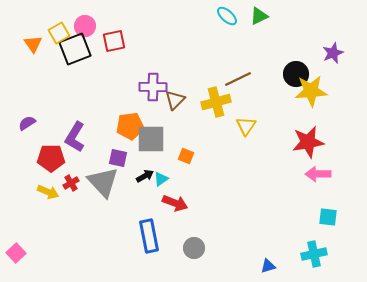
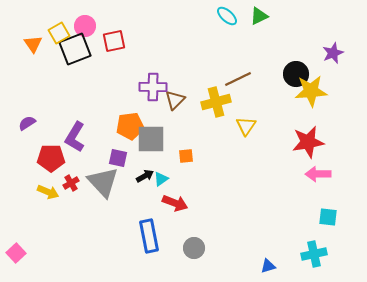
orange square: rotated 28 degrees counterclockwise
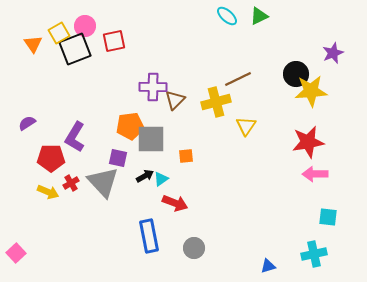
pink arrow: moved 3 px left
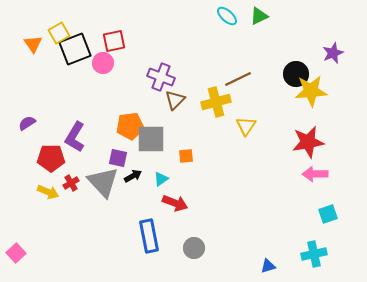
pink circle: moved 18 px right, 37 px down
purple cross: moved 8 px right, 10 px up; rotated 20 degrees clockwise
black arrow: moved 12 px left
cyan square: moved 3 px up; rotated 24 degrees counterclockwise
